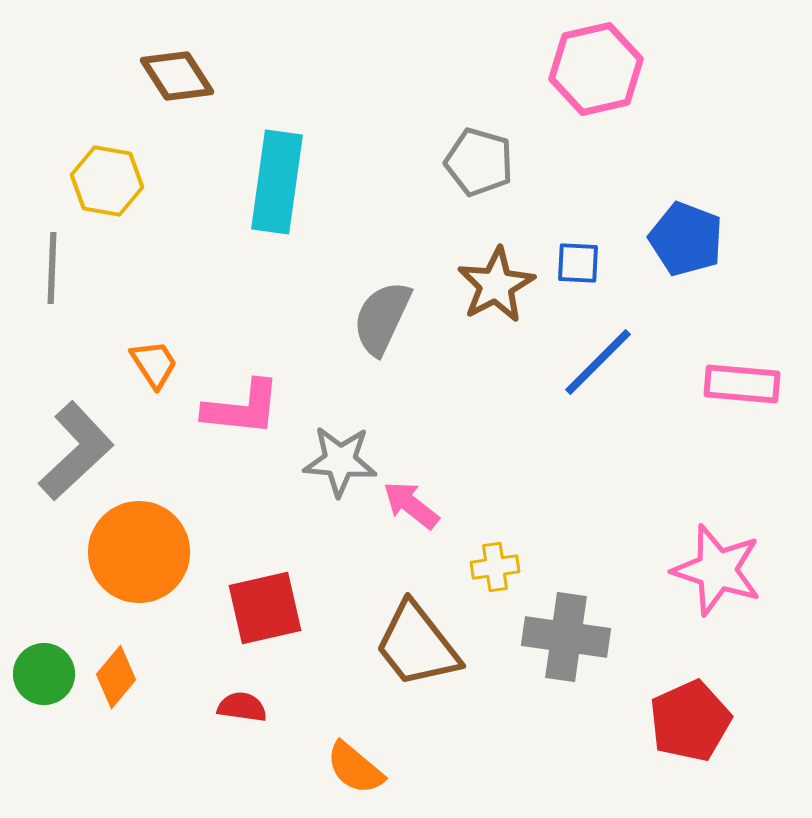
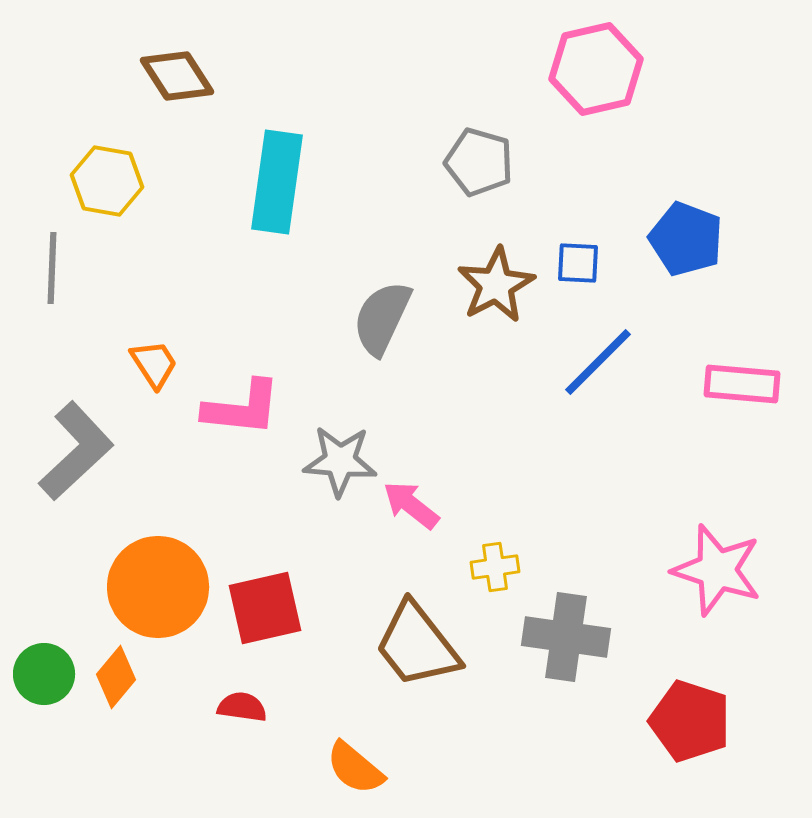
orange circle: moved 19 px right, 35 px down
red pentagon: rotated 30 degrees counterclockwise
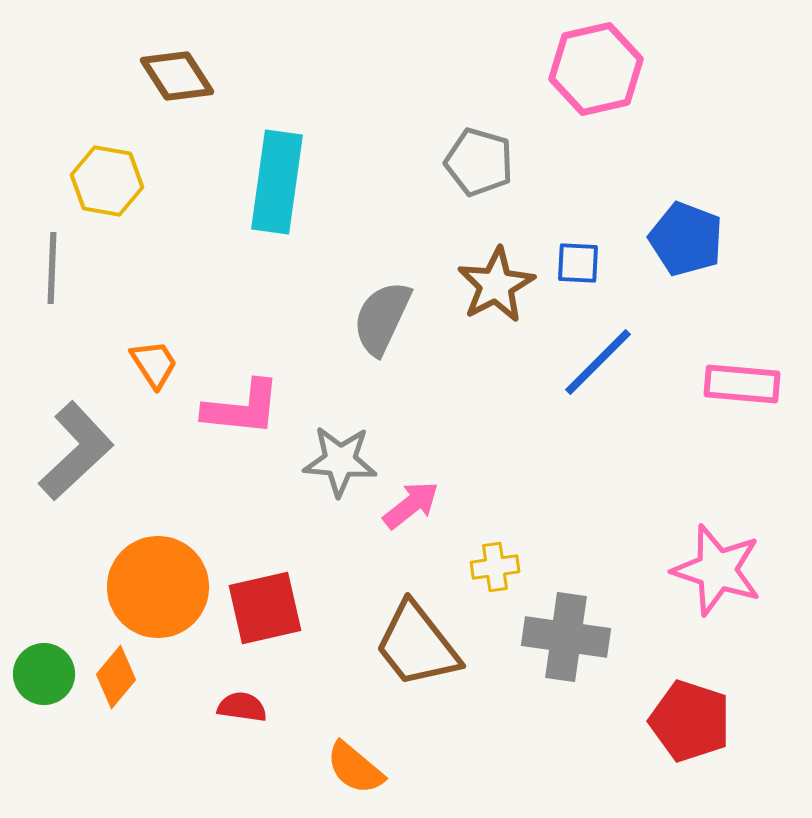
pink arrow: rotated 104 degrees clockwise
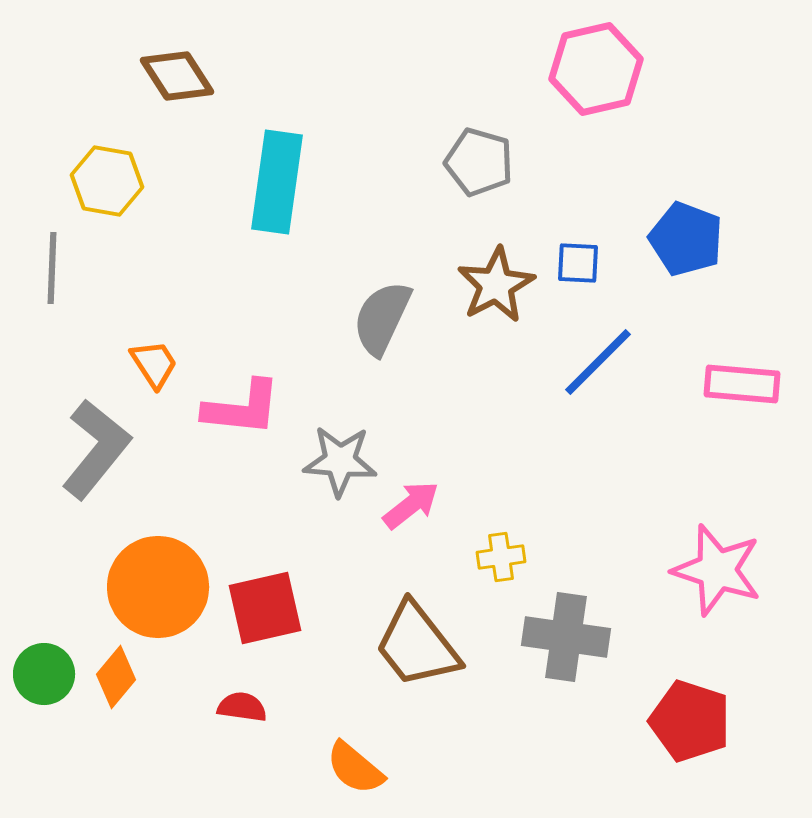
gray L-shape: moved 20 px right, 2 px up; rotated 8 degrees counterclockwise
yellow cross: moved 6 px right, 10 px up
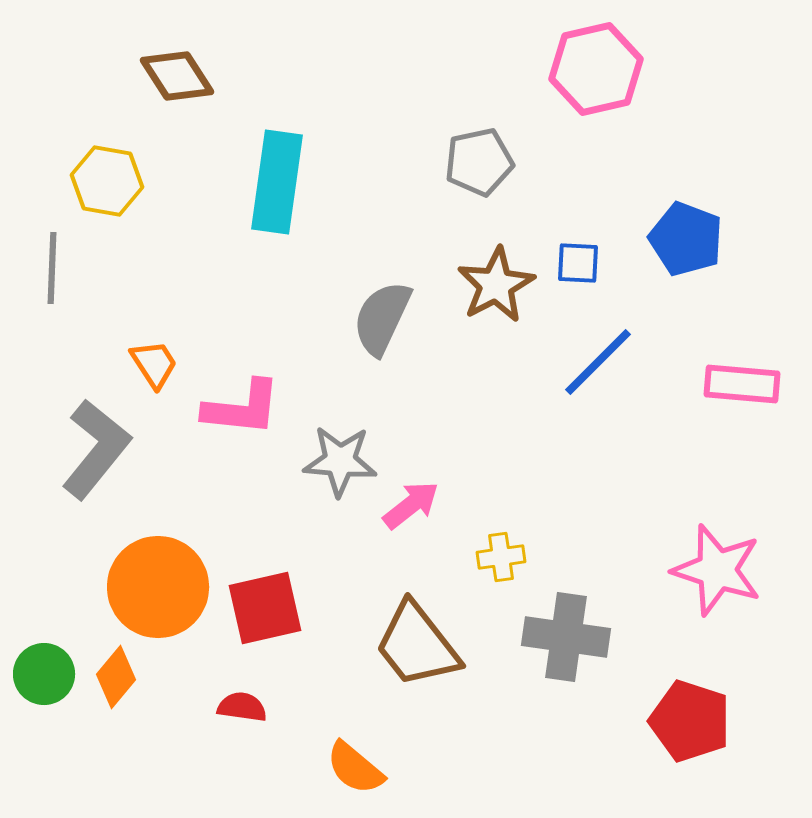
gray pentagon: rotated 28 degrees counterclockwise
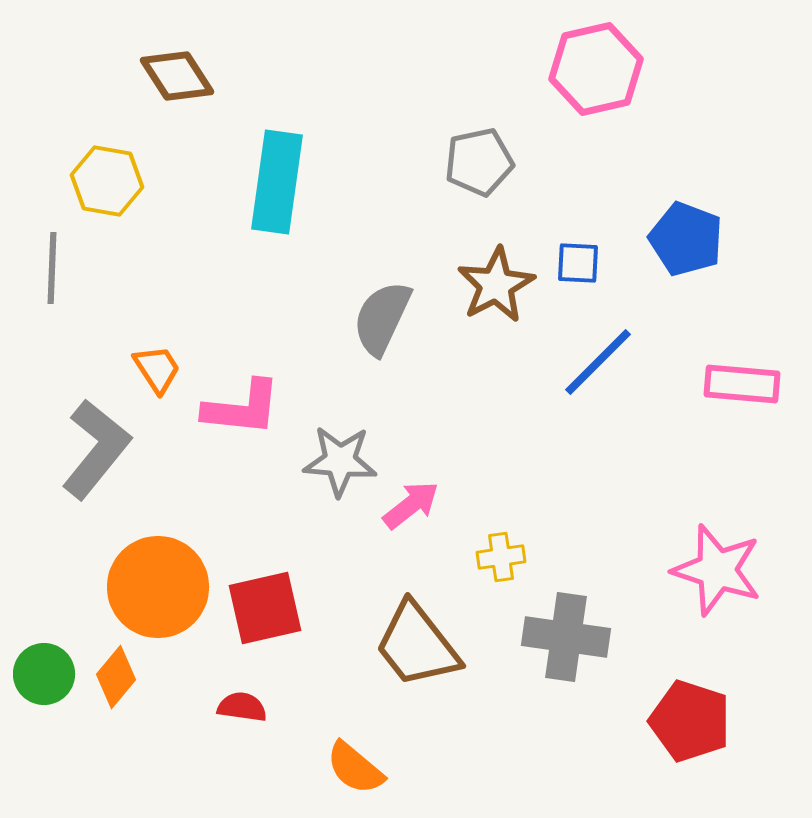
orange trapezoid: moved 3 px right, 5 px down
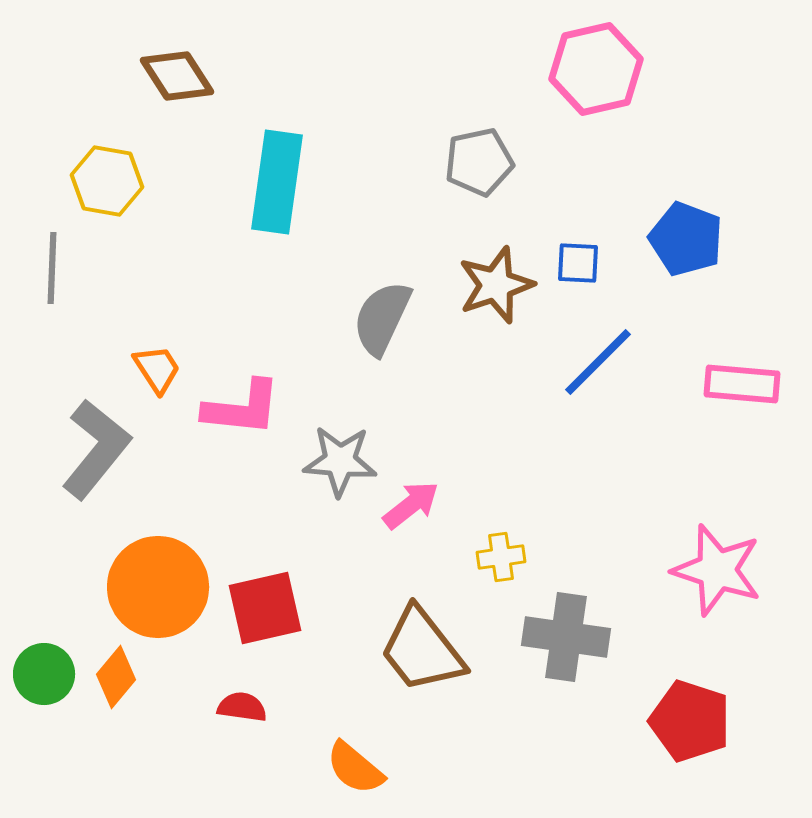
brown star: rotated 10 degrees clockwise
brown trapezoid: moved 5 px right, 5 px down
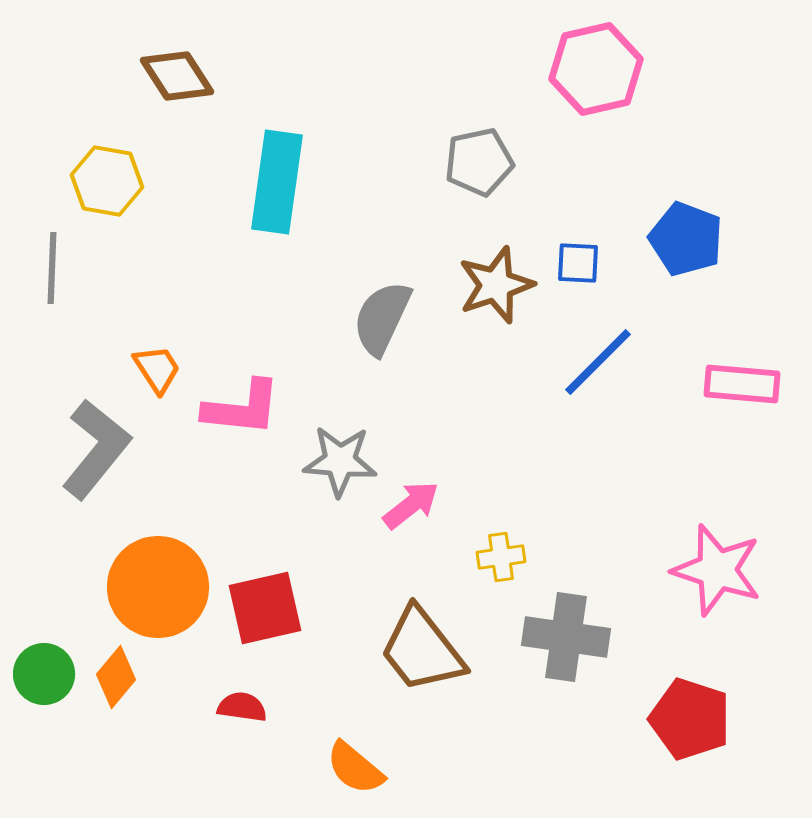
red pentagon: moved 2 px up
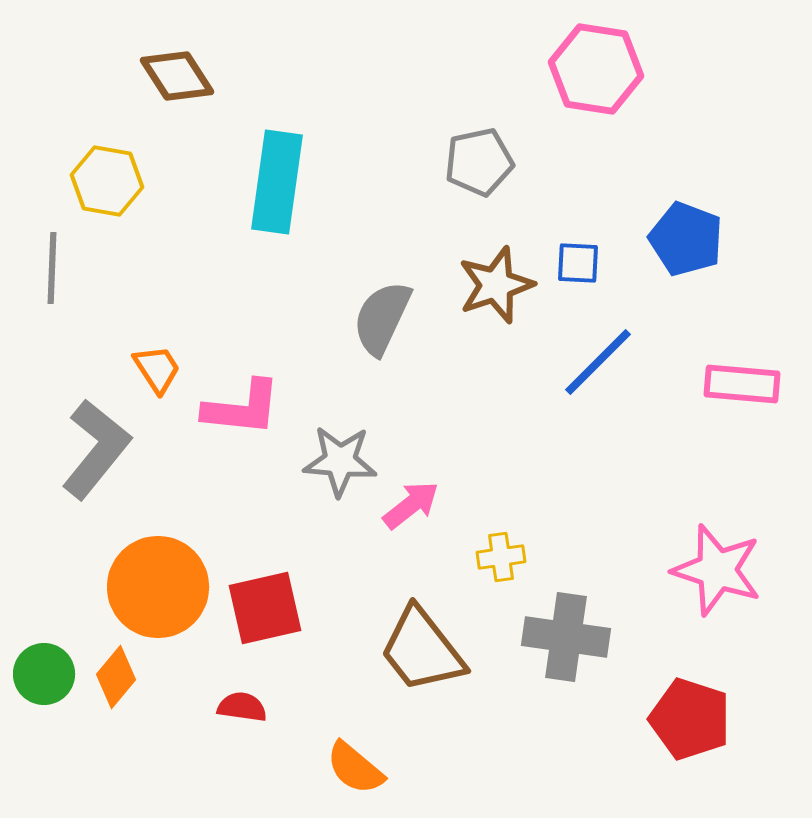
pink hexagon: rotated 22 degrees clockwise
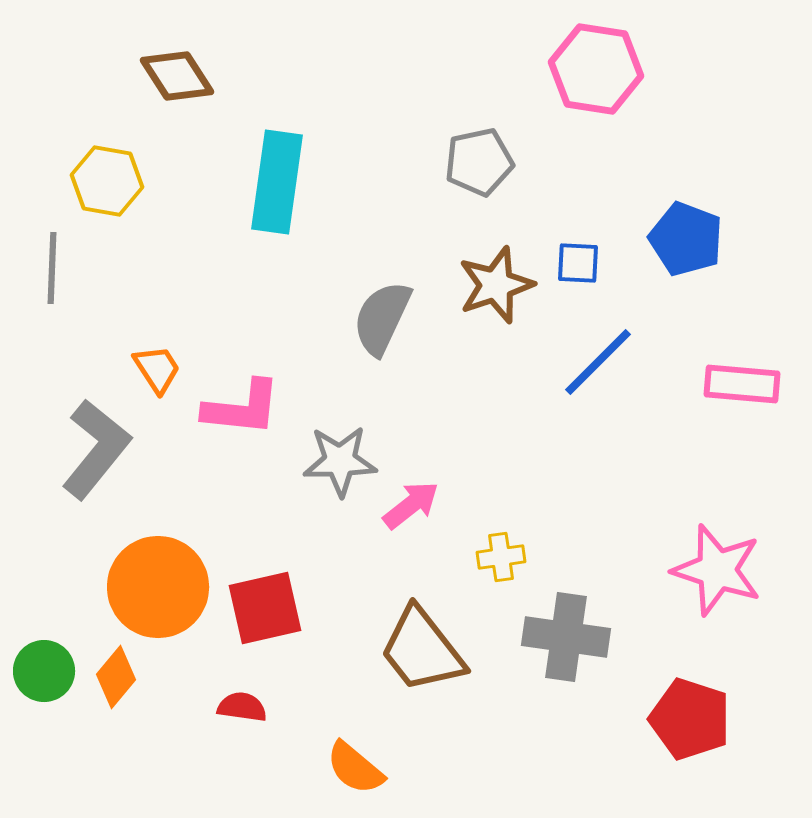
gray star: rotated 6 degrees counterclockwise
green circle: moved 3 px up
